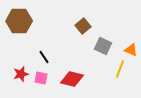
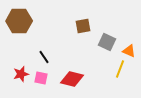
brown square: rotated 28 degrees clockwise
gray square: moved 4 px right, 4 px up
orange triangle: moved 2 px left, 1 px down
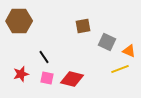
yellow line: rotated 48 degrees clockwise
pink square: moved 6 px right
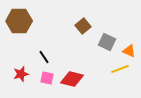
brown square: rotated 28 degrees counterclockwise
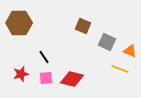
brown hexagon: moved 2 px down
brown square: rotated 28 degrees counterclockwise
orange triangle: moved 1 px right
yellow line: rotated 42 degrees clockwise
pink square: moved 1 px left; rotated 16 degrees counterclockwise
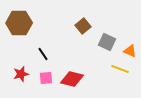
brown square: rotated 28 degrees clockwise
black line: moved 1 px left, 3 px up
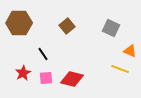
brown square: moved 16 px left
gray square: moved 4 px right, 14 px up
red star: moved 2 px right, 1 px up; rotated 14 degrees counterclockwise
